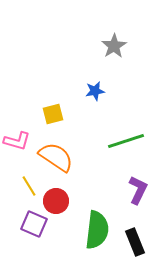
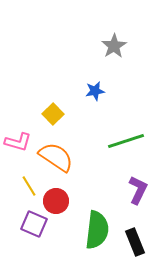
yellow square: rotated 30 degrees counterclockwise
pink L-shape: moved 1 px right, 1 px down
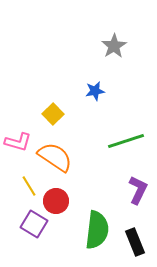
orange semicircle: moved 1 px left
purple square: rotated 8 degrees clockwise
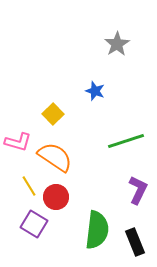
gray star: moved 3 px right, 2 px up
blue star: rotated 30 degrees clockwise
red circle: moved 4 px up
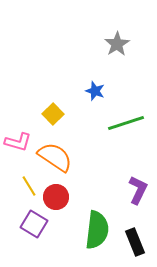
green line: moved 18 px up
